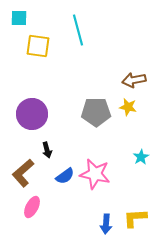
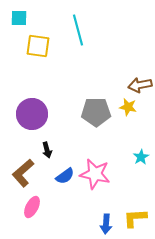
brown arrow: moved 6 px right, 5 px down
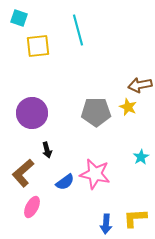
cyan square: rotated 18 degrees clockwise
yellow square: rotated 15 degrees counterclockwise
yellow star: rotated 12 degrees clockwise
purple circle: moved 1 px up
blue semicircle: moved 6 px down
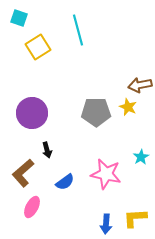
yellow square: moved 1 px down; rotated 25 degrees counterclockwise
pink star: moved 11 px right
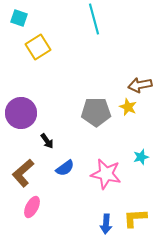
cyan line: moved 16 px right, 11 px up
purple circle: moved 11 px left
black arrow: moved 9 px up; rotated 21 degrees counterclockwise
cyan star: rotated 14 degrees clockwise
blue semicircle: moved 14 px up
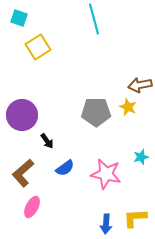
purple circle: moved 1 px right, 2 px down
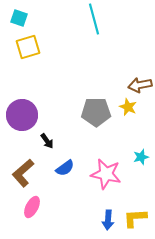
yellow square: moved 10 px left; rotated 15 degrees clockwise
blue arrow: moved 2 px right, 4 px up
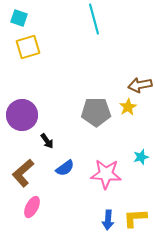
yellow star: rotated 18 degrees clockwise
pink star: rotated 8 degrees counterclockwise
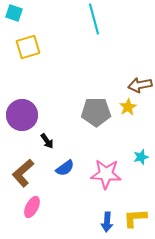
cyan square: moved 5 px left, 5 px up
blue arrow: moved 1 px left, 2 px down
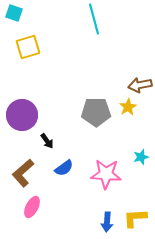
blue semicircle: moved 1 px left
